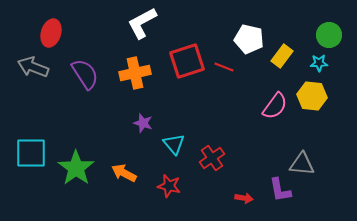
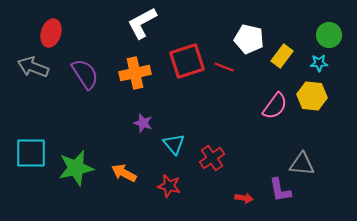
green star: rotated 24 degrees clockwise
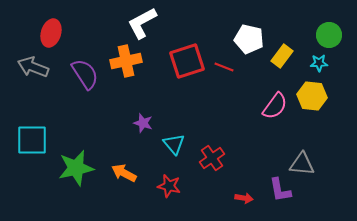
orange cross: moved 9 px left, 12 px up
cyan square: moved 1 px right, 13 px up
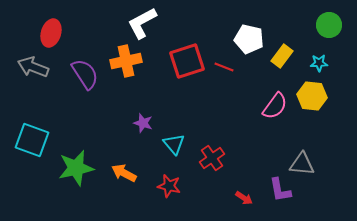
green circle: moved 10 px up
cyan square: rotated 20 degrees clockwise
red arrow: rotated 24 degrees clockwise
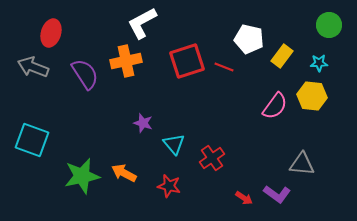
green star: moved 6 px right, 8 px down
purple L-shape: moved 3 px left, 4 px down; rotated 44 degrees counterclockwise
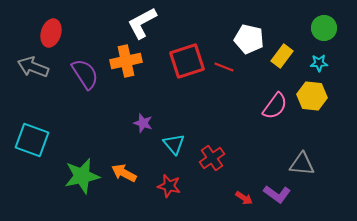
green circle: moved 5 px left, 3 px down
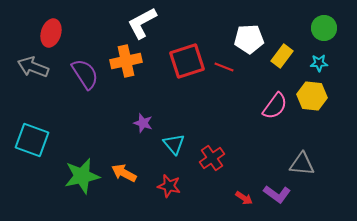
white pentagon: rotated 16 degrees counterclockwise
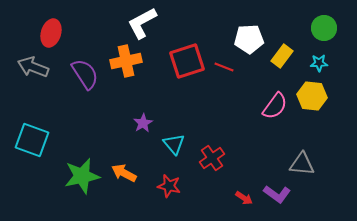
purple star: rotated 24 degrees clockwise
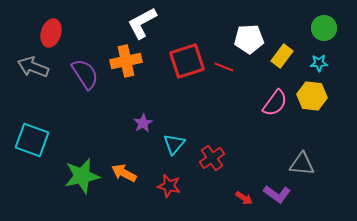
pink semicircle: moved 3 px up
cyan triangle: rotated 20 degrees clockwise
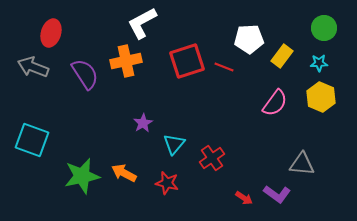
yellow hexagon: moved 9 px right, 1 px down; rotated 16 degrees clockwise
red star: moved 2 px left, 3 px up
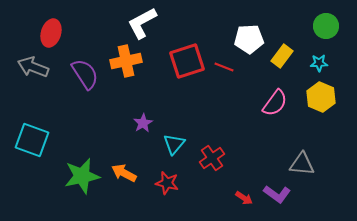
green circle: moved 2 px right, 2 px up
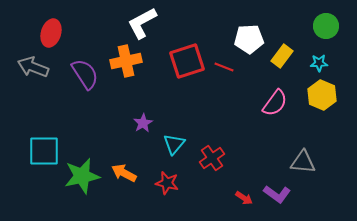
yellow hexagon: moved 1 px right, 2 px up
cyan square: moved 12 px right, 11 px down; rotated 20 degrees counterclockwise
gray triangle: moved 1 px right, 2 px up
